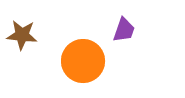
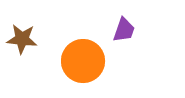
brown star: moved 4 px down
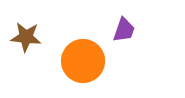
brown star: moved 4 px right, 2 px up
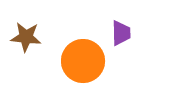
purple trapezoid: moved 3 px left, 3 px down; rotated 20 degrees counterclockwise
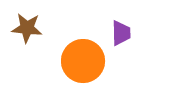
brown star: moved 1 px right, 9 px up
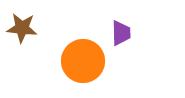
brown star: moved 5 px left
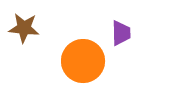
brown star: moved 2 px right
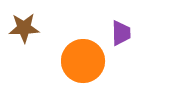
brown star: rotated 8 degrees counterclockwise
